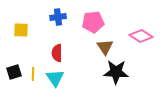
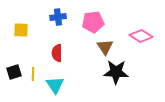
cyan triangle: moved 7 px down
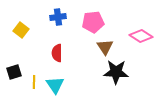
yellow square: rotated 35 degrees clockwise
yellow line: moved 1 px right, 8 px down
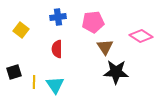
red semicircle: moved 4 px up
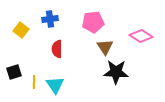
blue cross: moved 8 px left, 2 px down
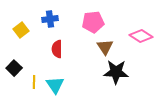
yellow square: rotated 14 degrees clockwise
black square: moved 4 px up; rotated 28 degrees counterclockwise
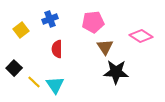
blue cross: rotated 14 degrees counterclockwise
yellow line: rotated 48 degrees counterclockwise
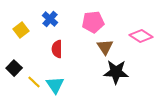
blue cross: rotated 28 degrees counterclockwise
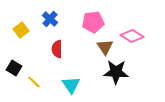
pink diamond: moved 9 px left
black square: rotated 14 degrees counterclockwise
cyan triangle: moved 16 px right
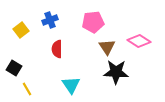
blue cross: moved 1 px down; rotated 28 degrees clockwise
pink diamond: moved 7 px right, 5 px down
brown triangle: moved 2 px right
yellow line: moved 7 px left, 7 px down; rotated 16 degrees clockwise
